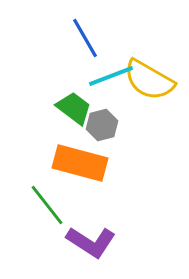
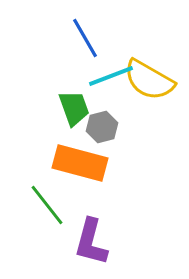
green trapezoid: rotated 33 degrees clockwise
gray hexagon: moved 2 px down
purple L-shape: rotated 72 degrees clockwise
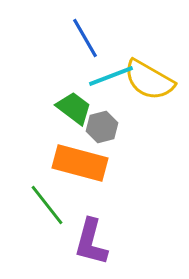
green trapezoid: rotated 33 degrees counterclockwise
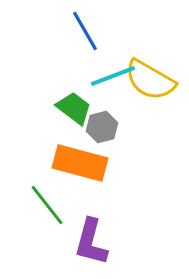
blue line: moved 7 px up
cyan line: moved 2 px right
yellow semicircle: moved 1 px right
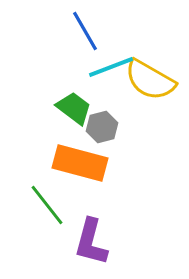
cyan line: moved 2 px left, 9 px up
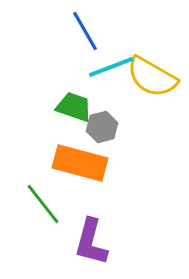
yellow semicircle: moved 2 px right, 3 px up
green trapezoid: moved 1 px up; rotated 18 degrees counterclockwise
green line: moved 4 px left, 1 px up
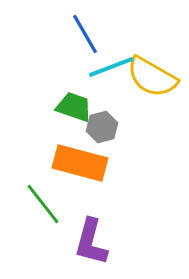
blue line: moved 3 px down
